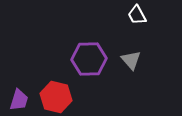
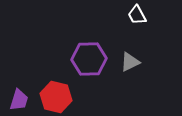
gray triangle: moved 1 px left, 2 px down; rotated 45 degrees clockwise
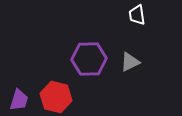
white trapezoid: rotated 20 degrees clockwise
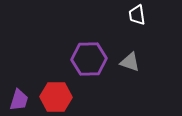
gray triangle: rotated 45 degrees clockwise
red hexagon: rotated 12 degrees counterclockwise
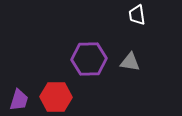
gray triangle: rotated 10 degrees counterclockwise
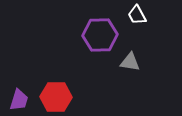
white trapezoid: rotated 20 degrees counterclockwise
purple hexagon: moved 11 px right, 24 px up
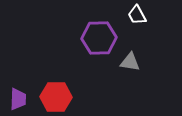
purple hexagon: moved 1 px left, 3 px down
purple trapezoid: moved 1 px left, 1 px up; rotated 15 degrees counterclockwise
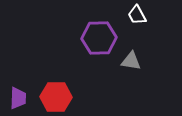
gray triangle: moved 1 px right, 1 px up
purple trapezoid: moved 1 px up
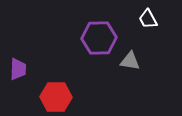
white trapezoid: moved 11 px right, 4 px down
gray triangle: moved 1 px left
purple trapezoid: moved 29 px up
